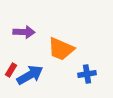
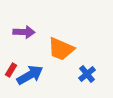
blue cross: rotated 30 degrees counterclockwise
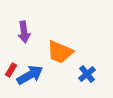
purple arrow: rotated 80 degrees clockwise
orange trapezoid: moved 1 px left, 3 px down
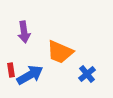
red rectangle: rotated 40 degrees counterclockwise
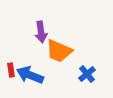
purple arrow: moved 17 px right
orange trapezoid: moved 1 px left, 1 px up
blue arrow: rotated 128 degrees counterclockwise
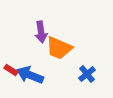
orange trapezoid: moved 3 px up
red rectangle: rotated 48 degrees counterclockwise
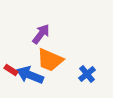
purple arrow: moved 2 px down; rotated 135 degrees counterclockwise
orange trapezoid: moved 9 px left, 12 px down
